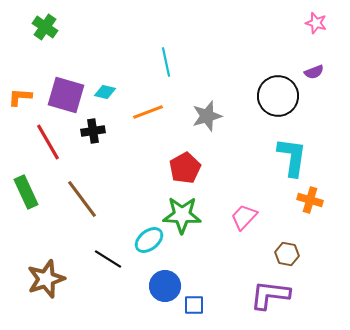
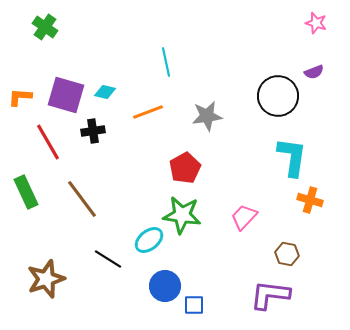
gray star: rotated 8 degrees clockwise
green star: rotated 6 degrees clockwise
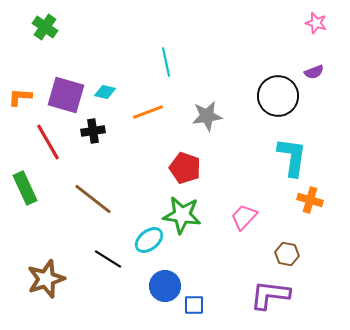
red pentagon: rotated 24 degrees counterclockwise
green rectangle: moved 1 px left, 4 px up
brown line: moved 11 px right; rotated 15 degrees counterclockwise
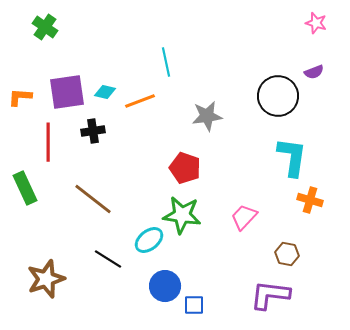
purple square: moved 1 px right, 3 px up; rotated 24 degrees counterclockwise
orange line: moved 8 px left, 11 px up
red line: rotated 30 degrees clockwise
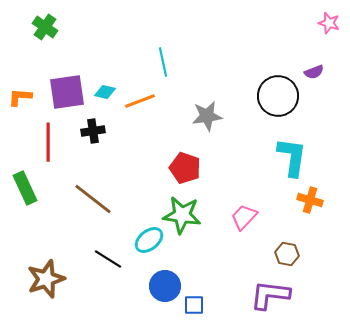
pink star: moved 13 px right
cyan line: moved 3 px left
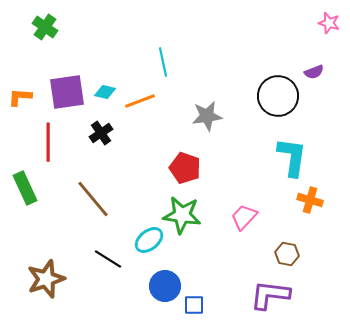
black cross: moved 8 px right, 2 px down; rotated 25 degrees counterclockwise
brown line: rotated 12 degrees clockwise
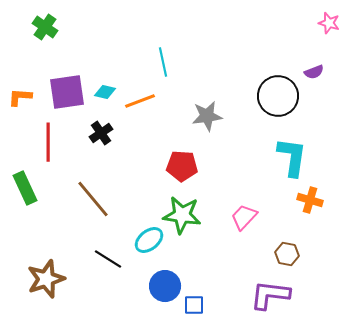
red pentagon: moved 3 px left, 2 px up; rotated 16 degrees counterclockwise
